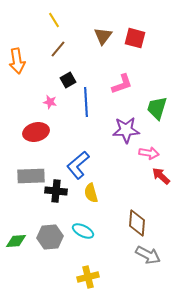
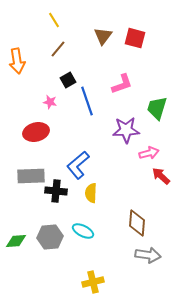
blue line: moved 1 px right, 1 px up; rotated 16 degrees counterclockwise
pink arrow: rotated 24 degrees counterclockwise
yellow semicircle: rotated 18 degrees clockwise
gray arrow: rotated 20 degrees counterclockwise
yellow cross: moved 5 px right, 5 px down
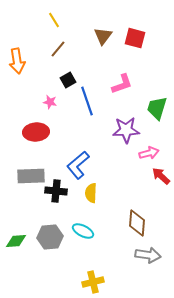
red ellipse: rotated 10 degrees clockwise
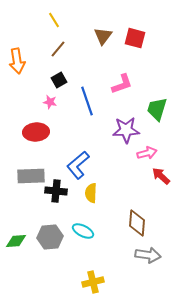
black square: moved 9 px left
green trapezoid: moved 1 px down
pink arrow: moved 2 px left
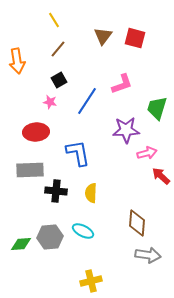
blue line: rotated 52 degrees clockwise
green trapezoid: moved 1 px up
blue L-shape: moved 12 px up; rotated 120 degrees clockwise
gray rectangle: moved 1 px left, 6 px up
green diamond: moved 5 px right, 3 px down
yellow cross: moved 2 px left, 1 px up
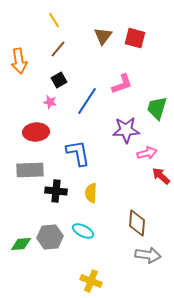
orange arrow: moved 2 px right
yellow cross: rotated 35 degrees clockwise
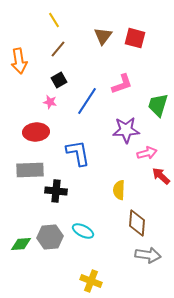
green trapezoid: moved 1 px right, 3 px up
yellow semicircle: moved 28 px right, 3 px up
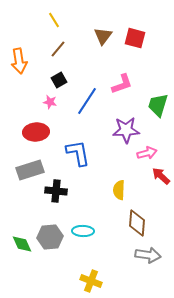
gray rectangle: rotated 16 degrees counterclockwise
cyan ellipse: rotated 25 degrees counterclockwise
green diamond: moved 1 px right; rotated 70 degrees clockwise
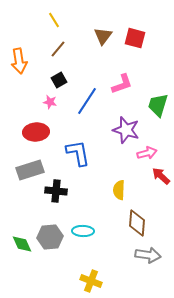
purple star: rotated 20 degrees clockwise
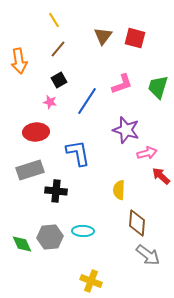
green trapezoid: moved 18 px up
gray arrow: rotated 30 degrees clockwise
